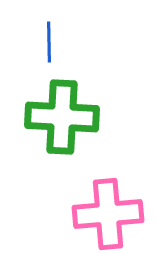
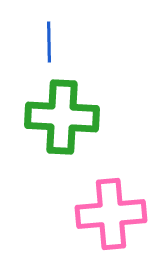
pink cross: moved 3 px right
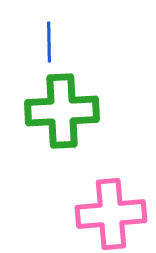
green cross: moved 6 px up; rotated 6 degrees counterclockwise
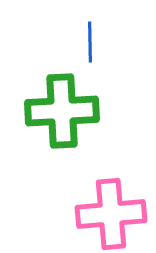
blue line: moved 41 px right
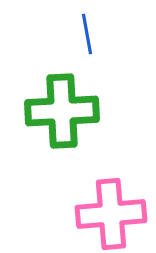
blue line: moved 3 px left, 8 px up; rotated 9 degrees counterclockwise
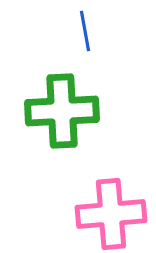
blue line: moved 2 px left, 3 px up
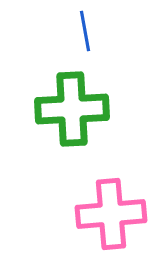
green cross: moved 10 px right, 2 px up
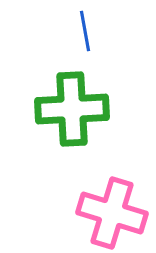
pink cross: moved 1 px right, 1 px up; rotated 22 degrees clockwise
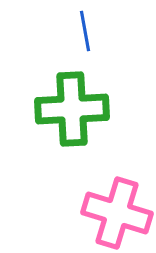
pink cross: moved 5 px right
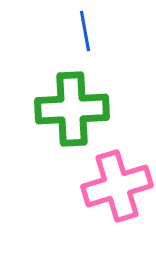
pink cross: moved 27 px up; rotated 34 degrees counterclockwise
